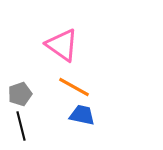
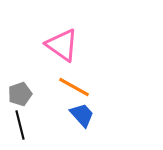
blue trapezoid: rotated 36 degrees clockwise
black line: moved 1 px left, 1 px up
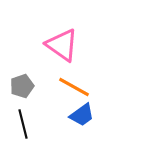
gray pentagon: moved 2 px right, 8 px up
blue trapezoid: rotated 96 degrees clockwise
black line: moved 3 px right, 1 px up
